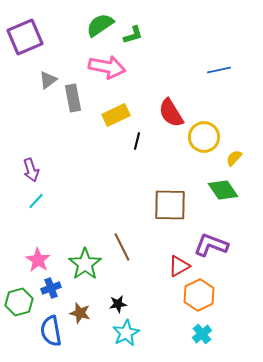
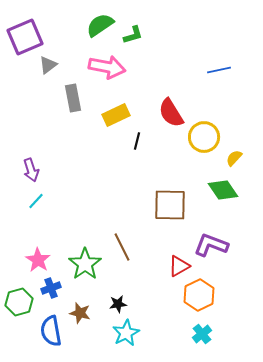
gray triangle: moved 15 px up
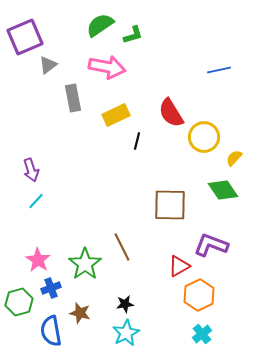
black star: moved 7 px right
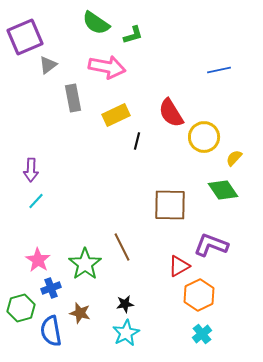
green semicircle: moved 4 px left, 2 px up; rotated 112 degrees counterclockwise
purple arrow: rotated 20 degrees clockwise
green hexagon: moved 2 px right, 6 px down
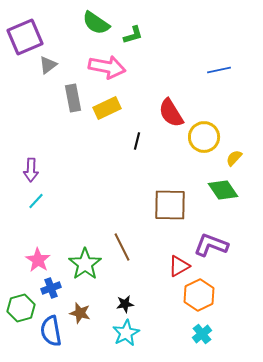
yellow rectangle: moved 9 px left, 7 px up
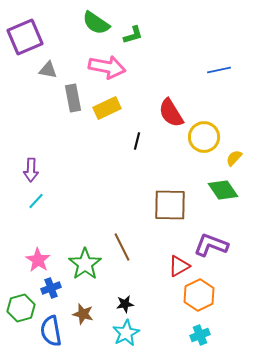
gray triangle: moved 5 px down; rotated 48 degrees clockwise
brown star: moved 3 px right, 1 px down
cyan cross: moved 2 px left, 1 px down; rotated 18 degrees clockwise
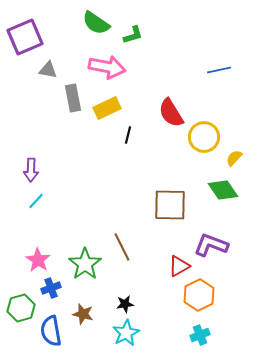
black line: moved 9 px left, 6 px up
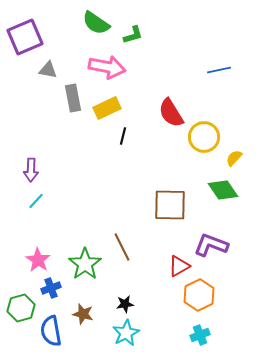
black line: moved 5 px left, 1 px down
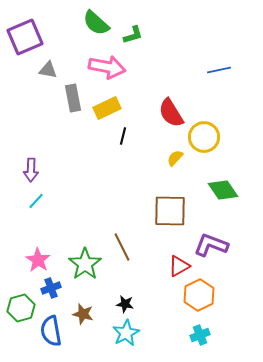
green semicircle: rotated 8 degrees clockwise
yellow semicircle: moved 59 px left
brown square: moved 6 px down
black star: rotated 18 degrees clockwise
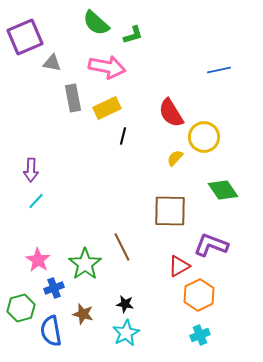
gray triangle: moved 4 px right, 7 px up
blue cross: moved 3 px right
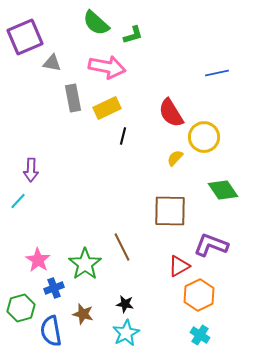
blue line: moved 2 px left, 3 px down
cyan line: moved 18 px left
cyan cross: rotated 36 degrees counterclockwise
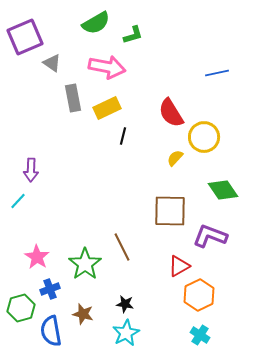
green semicircle: rotated 72 degrees counterclockwise
gray triangle: rotated 24 degrees clockwise
purple L-shape: moved 1 px left, 9 px up
pink star: moved 1 px left, 3 px up
blue cross: moved 4 px left, 1 px down
